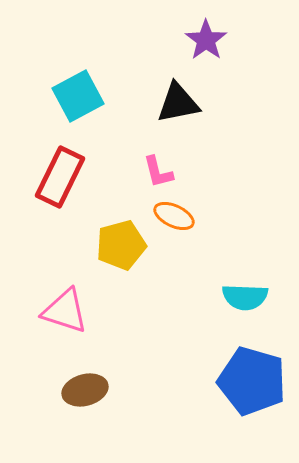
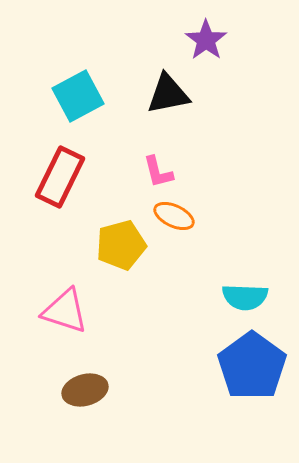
black triangle: moved 10 px left, 9 px up
blue pentagon: moved 15 px up; rotated 20 degrees clockwise
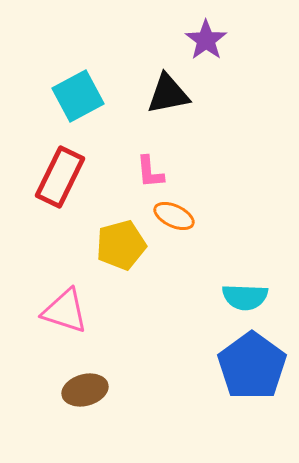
pink L-shape: moved 8 px left; rotated 9 degrees clockwise
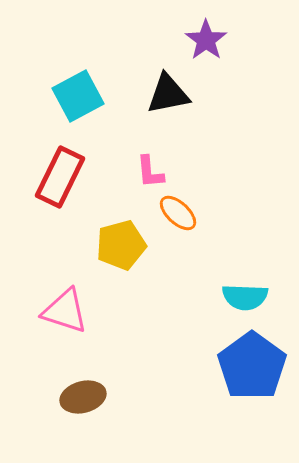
orange ellipse: moved 4 px right, 3 px up; rotated 18 degrees clockwise
brown ellipse: moved 2 px left, 7 px down
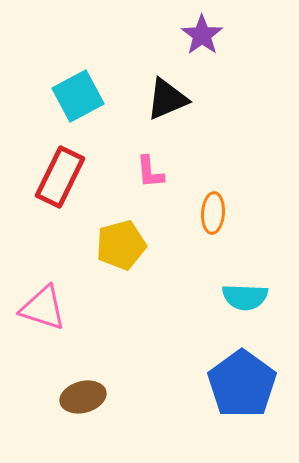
purple star: moved 4 px left, 5 px up
black triangle: moved 1 px left, 5 px down; rotated 12 degrees counterclockwise
orange ellipse: moved 35 px right; rotated 51 degrees clockwise
pink triangle: moved 22 px left, 3 px up
blue pentagon: moved 10 px left, 18 px down
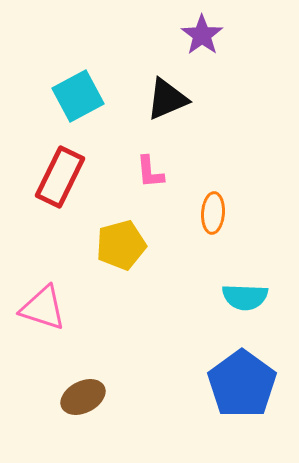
brown ellipse: rotated 12 degrees counterclockwise
